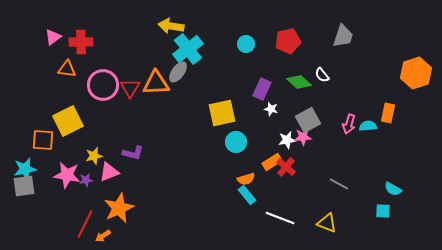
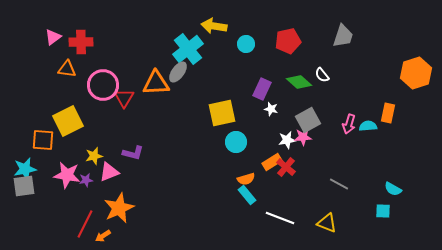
yellow arrow at (171, 26): moved 43 px right
red triangle at (130, 88): moved 6 px left, 10 px down
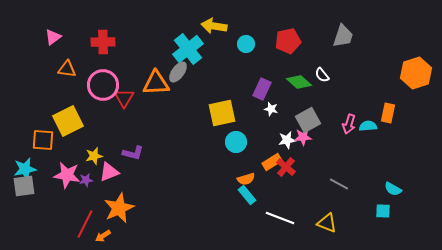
red cross at (81, 42): moved 22 px right
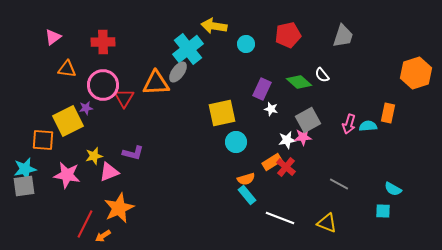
red pentagon at (288, 41): moved 6 px up
purple star at (86, 180): moved 72 px up
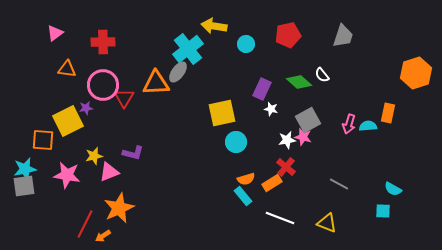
pink triangle at (53, 37): moved 2 px right, 4 px up
pink star at (303, 137): rotated 18 degrees clockwise
orange rectangle at (272, 162): moved 21 px down
cyan rectangle at (247, 195): moved 4 px left, 1 px down
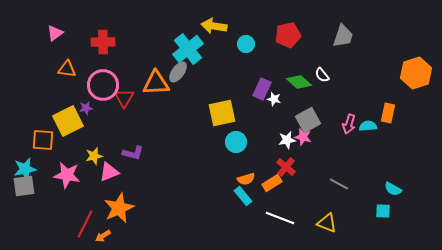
white star at (271, 109): moved 3 px right, 10 px up
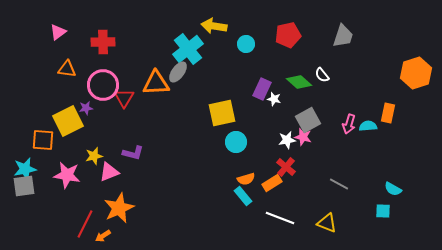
pink triangle at (55, 33): moved 3 px right, 1 px up
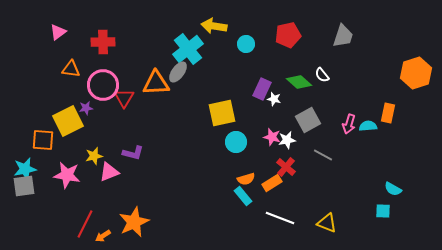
orange triangle at (67, 69): moved 4 px right
pink star at (303, 137): moved 31 px left
gray line at (339, 184): moved 16 px left, 29 px up
orange star at (119, 208): moved 15 px right, 14 px down
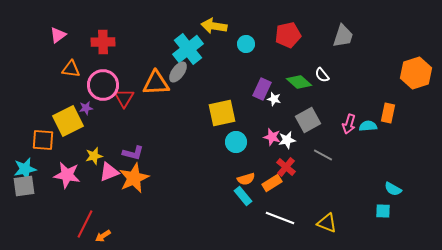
pink triangle at (58, 32): moved 3 px down
orange star at (134, 222): moved 44 px up
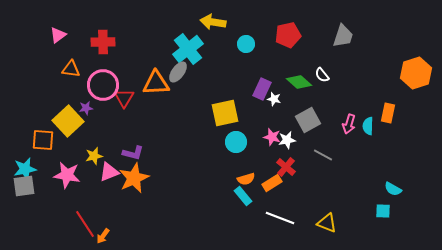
yellow arrow at (214, 26): moved 1 px left, 4 px up
yellow square at (222, 113): moved 3 px right
yellow square at (68, 121): rotated 16 degrees counterclockwise
cyan semicircle at (368, 126): rotated 84 degrees counterclockwise
red line at (85, 224): rotated 60 degrees counterclockwise
orange arrow at (103, 236): rotated 21 degrees counterclockwise
